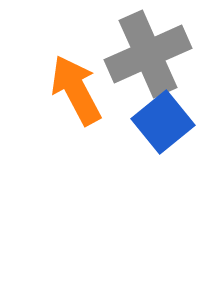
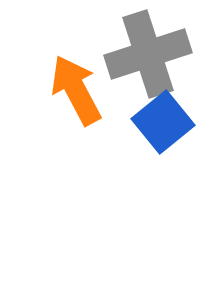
gray cross: rotated 6 degrees clockwise
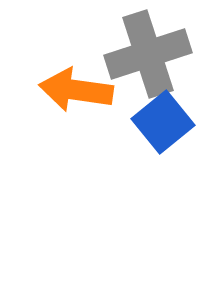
orange arrow: rotated 54 degrees counterclockwise
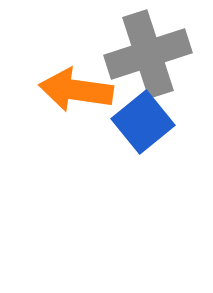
blue square: moved 20 px left
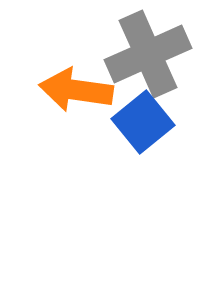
gray cross: rotated 6 degrees counterclockwise
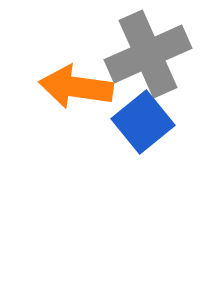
orange arrow: moved 3 px up
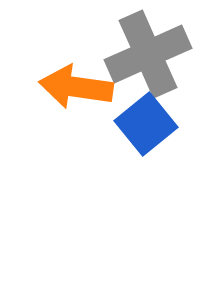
blue square: moved 3 px right, 2 px down
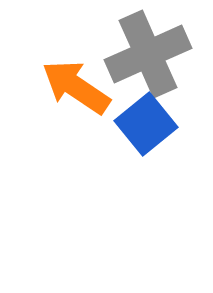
orange arrow: rotated 26 degrees clockwise
